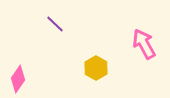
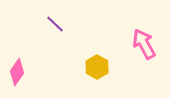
yellow hexagon: moved 1 px right, 1 px up
pink diamond: moved 1 px left, 7 px up
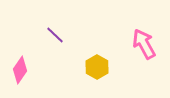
purple line: moved 11 px down
pink diamond: moved 3 px right, 2 px up
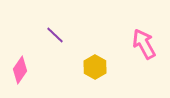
yellow hexagon: moved 2 px left
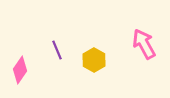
purple line: moved 2 px right, 15 px down; rotated 24 degrees clockwise
yellow hexagon: moved 1 px left, 7 px up
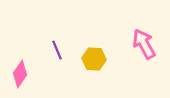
yellow hexagon: moved 1 px up; rotated 25 degrees counterclockwise
pink diamond: moved 4 px down
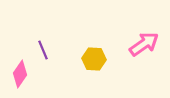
pink arrow: rotated 84 degrees clockwise
purple line: moved 14 px left
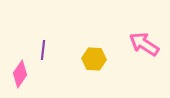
pink arrow: rotated 112 degrees counterclockwise
purple line: rotated 30 degrees clockwise
